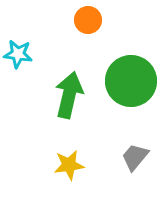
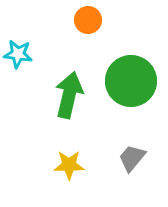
gray trapezoid: moved 3 px left, 1 px down
yellow star: rotated 8 degrees clockwise
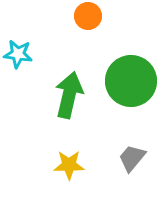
orange circle: moved 4 px up
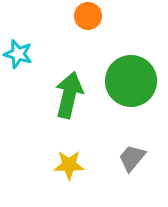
cyan star: rotated 8 degrees clockwise
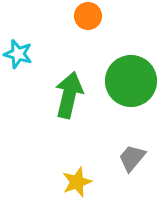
yellow star: moved 8 px right, 17 px down; rotated 20 degrees counterclockwise
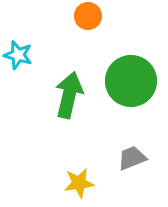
cyan star: moved 1 px down
gray trapezoid: rotated 28 degrees clockwise
yellow star: moved 2 px right, 1 px down; rotated 12 degrees clockwise
